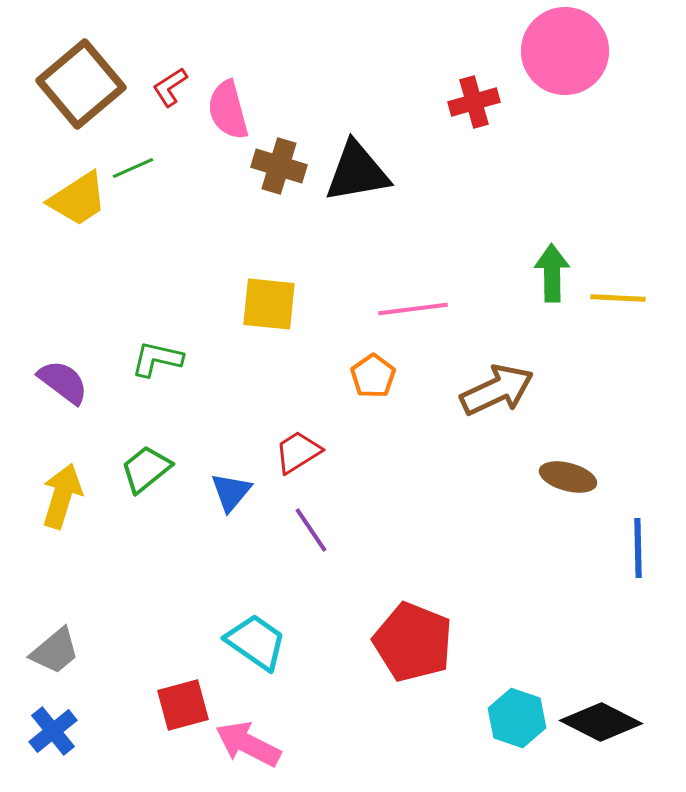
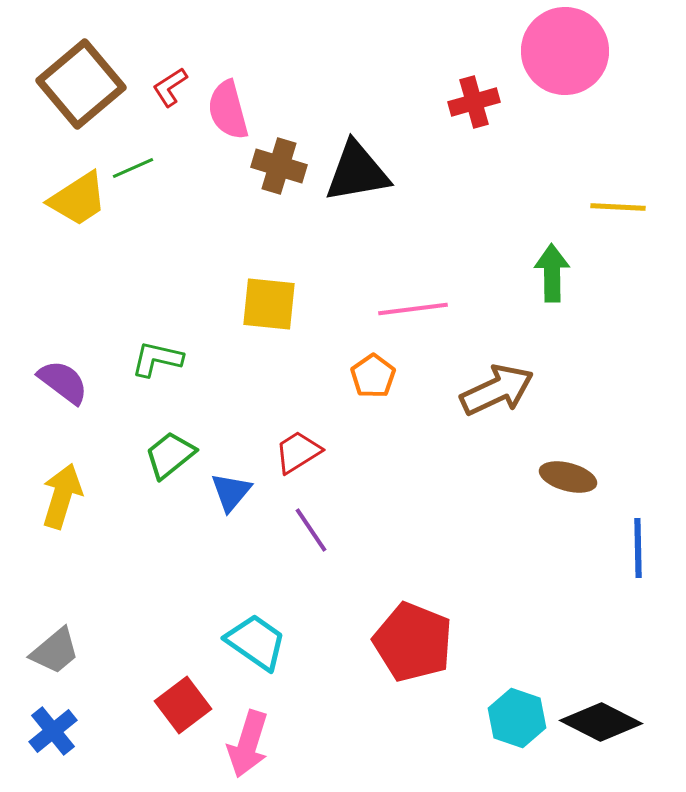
yellow line: moved 91 px up
green trapezoid: moved 24 px right, 14 px up
red square: rotated 22 degrees counterclockwise
pink arrow: rotated 100 degrees counterclockwise
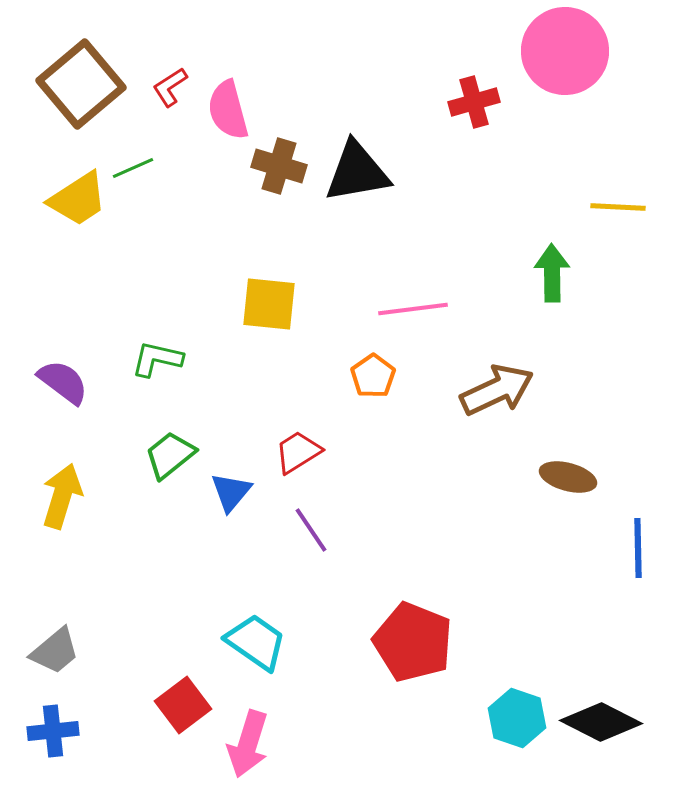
blue cross: rotated 33 degrees clockwise
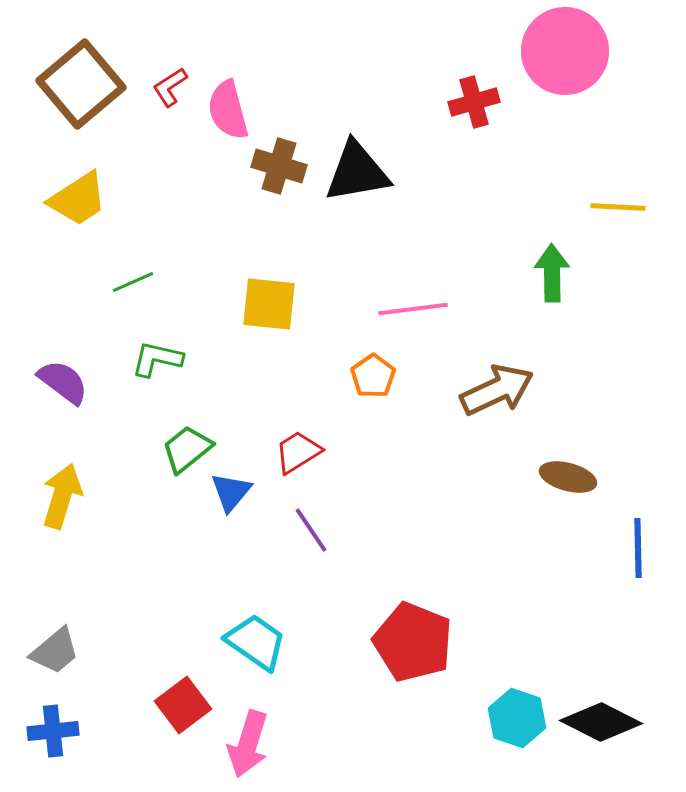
green line: moved 114 px down
green trapezoid: moved 17 px right, 6 px up
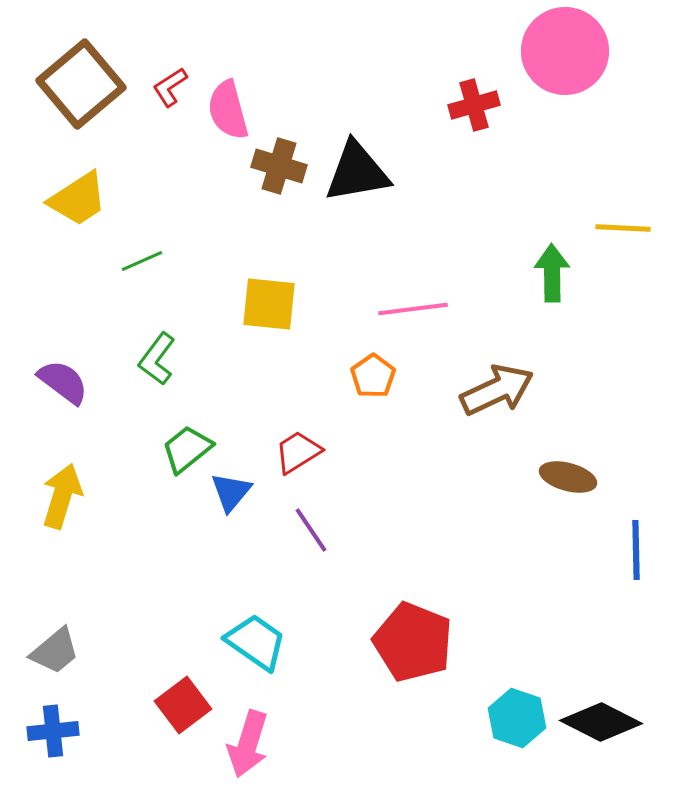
red cross: moved 3 px down
yellow line: moved 5 px right, 21 px down
green line: moved 9 px right, 21 px up
green L-shape: rotated 66 degrees counterclockwise
blue line: moved 2 px left, 2 px down
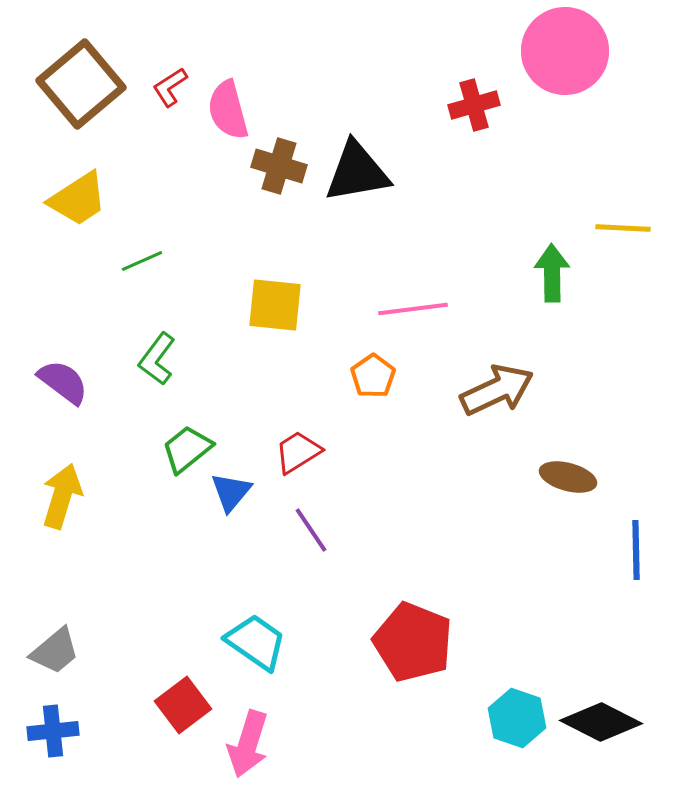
yellow square: moved 6 px right, 1 px down
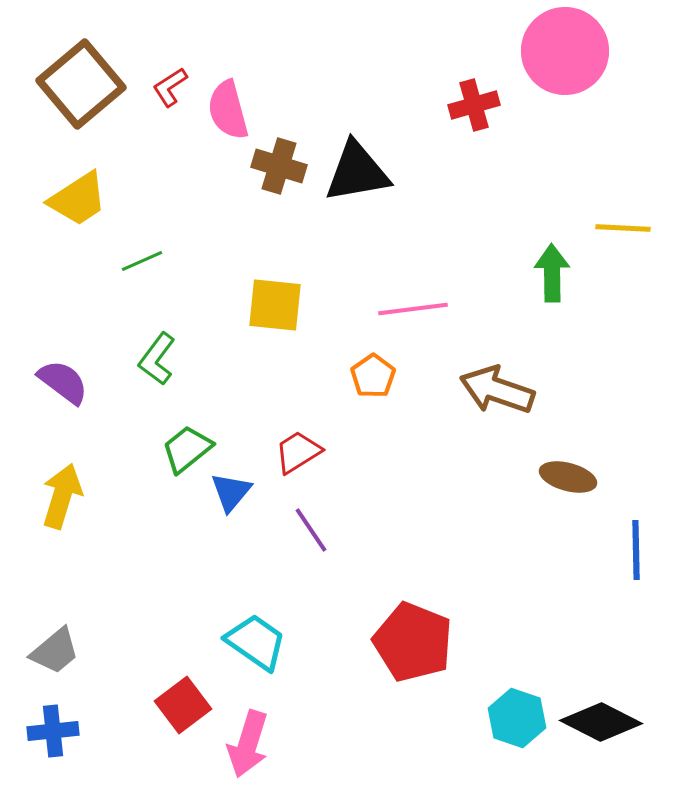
brown arrow: rotated 136 degrees counterclockwise
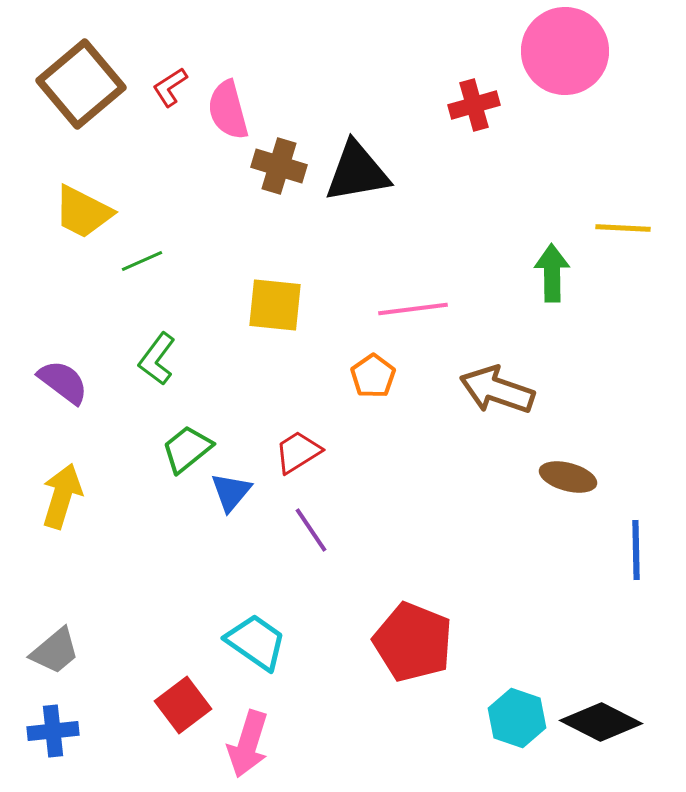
yellow trapezoid: moved 5 px right, 13 px down; rotated 60 degrees clockwise
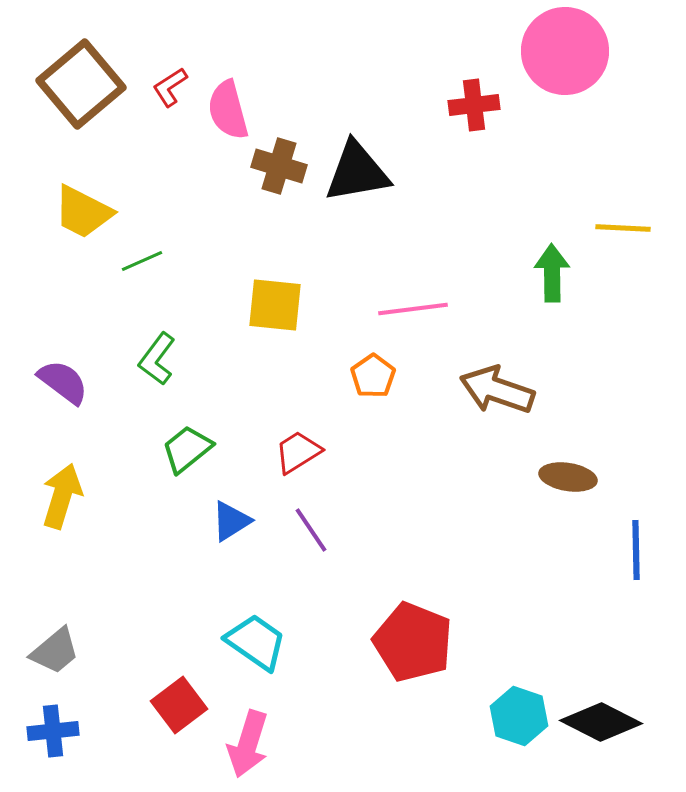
red cross: rotated 9 degrees clockwise
brown ellipse: rotated 6 degrees counterclockwise
blue triangle: moved 29 px down; rotated 18 degrees clockwise
red square: moved 4 px left
cyan hexagon: moved 2 px right, 2 px up
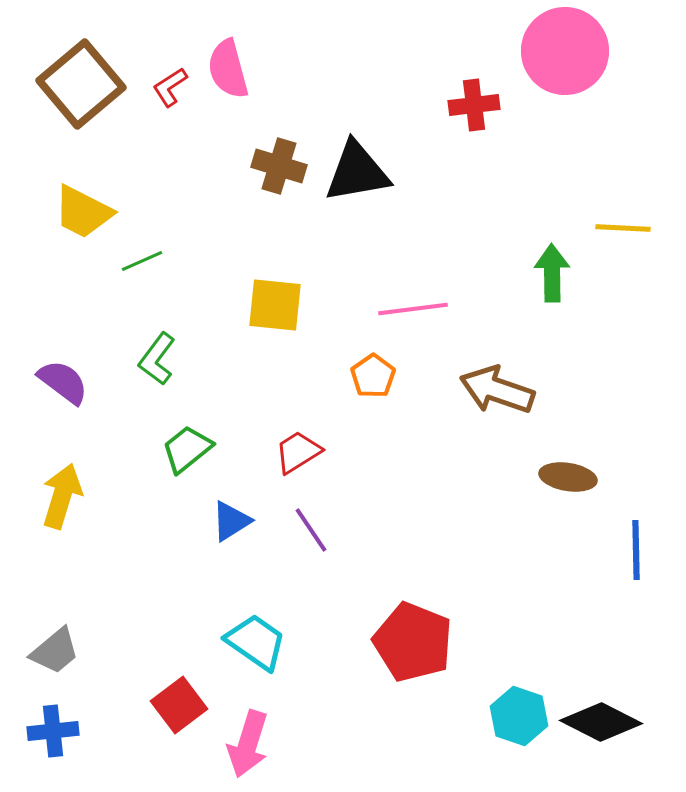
pink semicircle: moved 41 px up
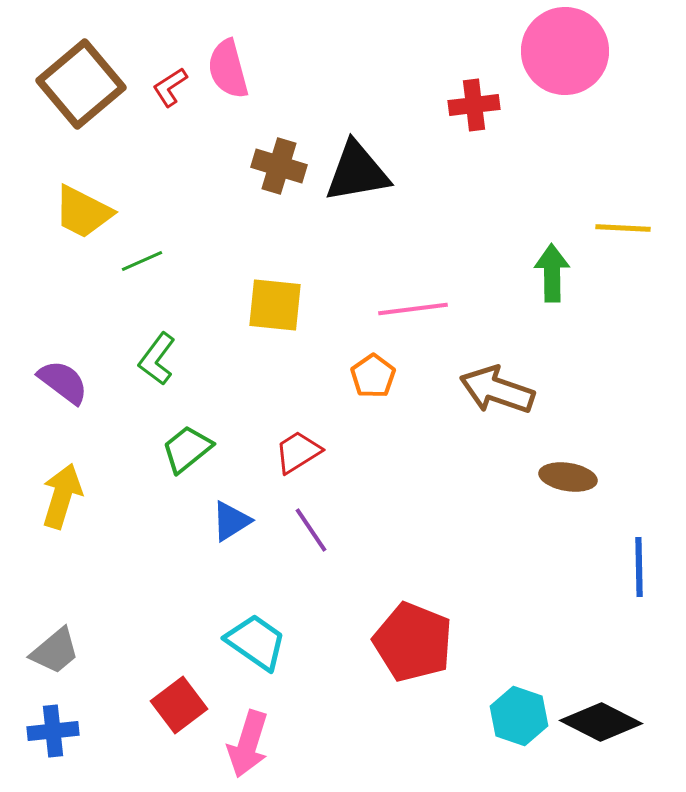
blue line: moved 3 px right, 17 px down
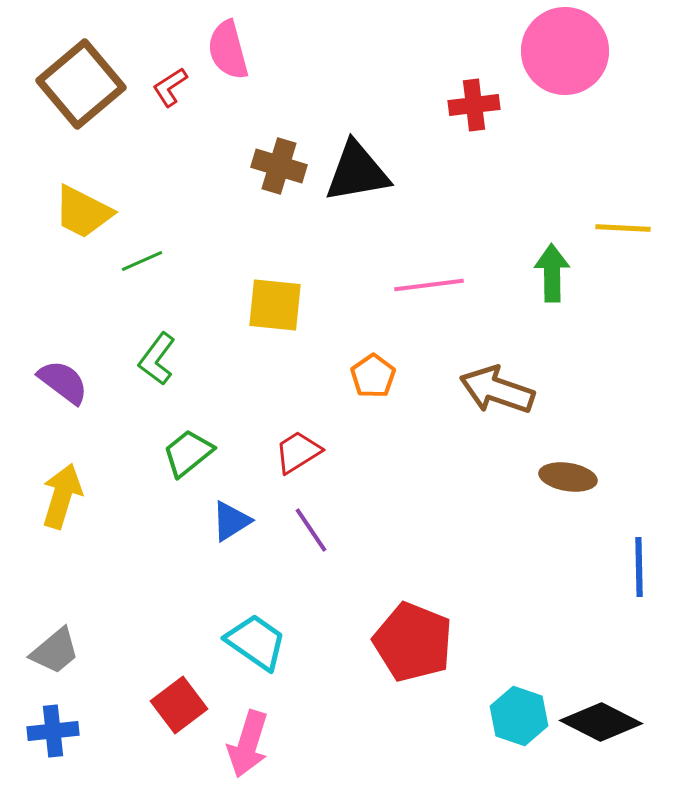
pink semicircle: moved 19 px up
pink line: moved 16 px right, 24 px up
green trapezoid: moved 1 px right, 4 px down
